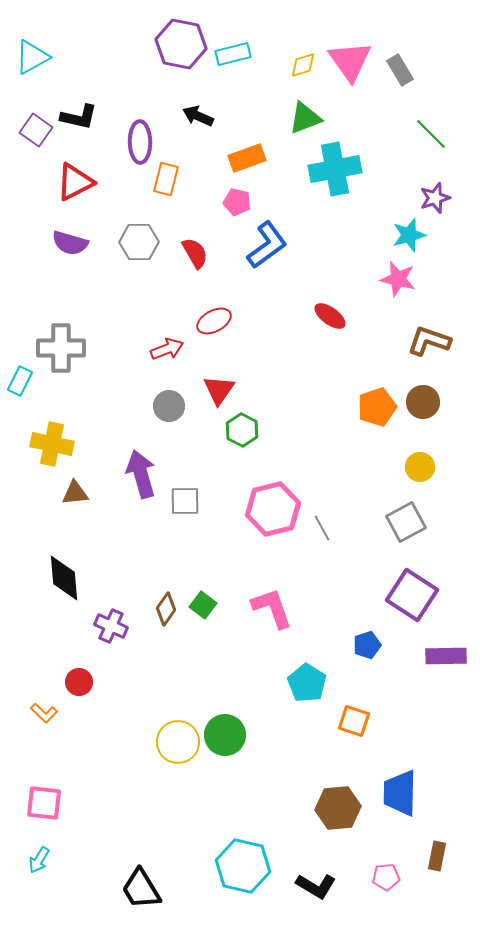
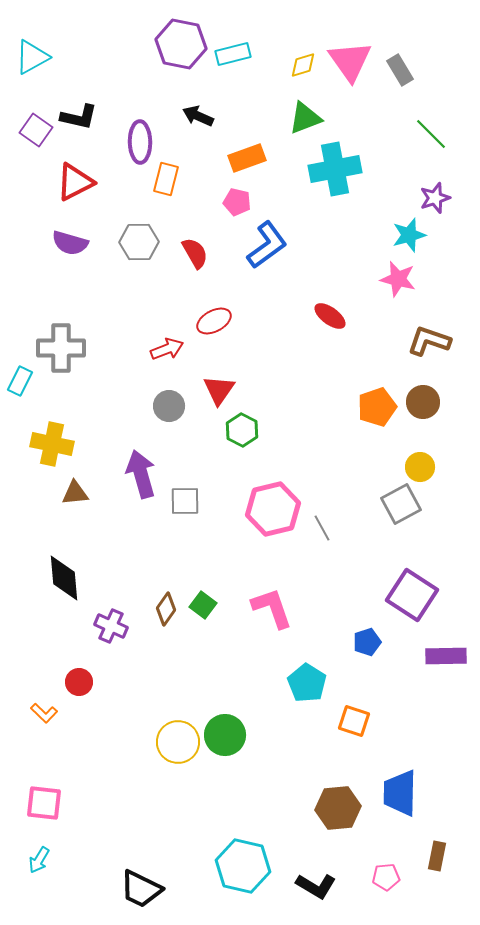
gray square at (406, 522): moved 5 px left, 18 px up
blue pentagon at (367, 645): moved 3 px up
black trapezoid at (141, 889): rotated 33 degrees counterclockwise
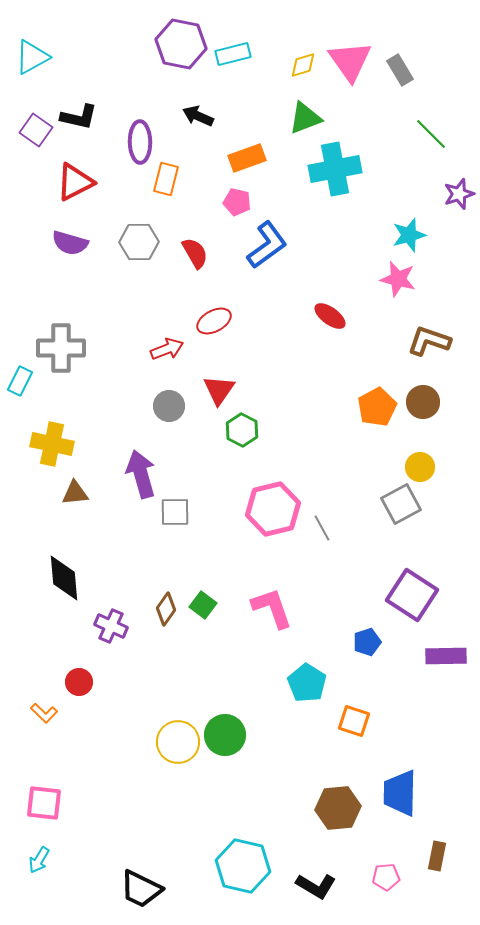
purple star at (435, 198): moved 24 px right, 4 px up
orange pentagon at (377, 407): rotated 9 degrees counterclockwise
gray square at (185, 501): moved 10 px left, 11 px down
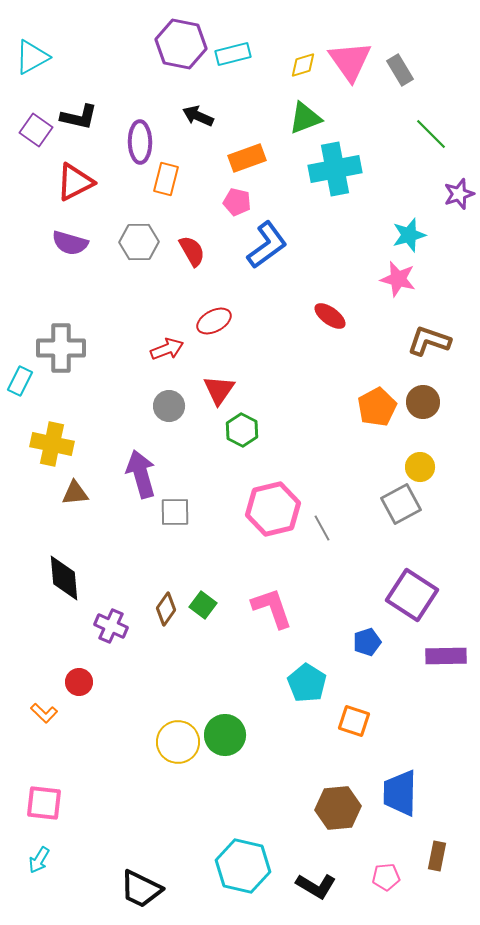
red semicircle at (195, 253): moved 3 px left, 2 px up
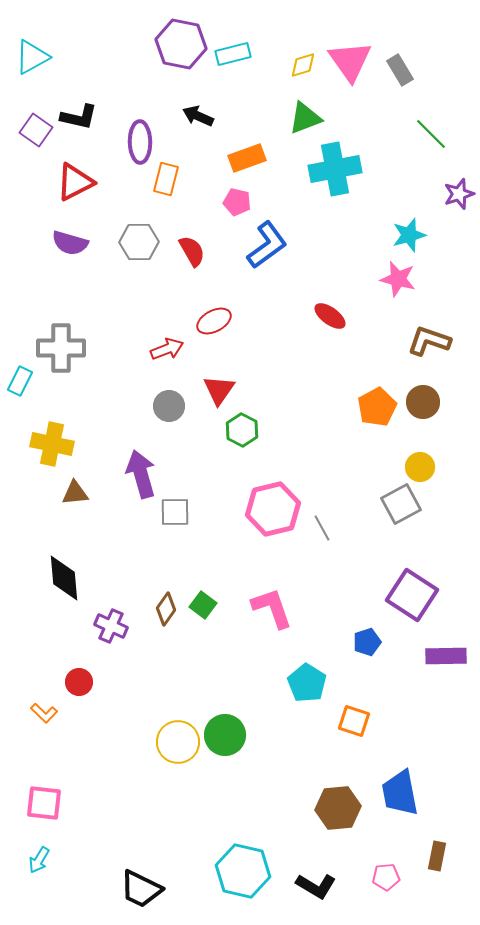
blue trapezoid at (400, 793): rotated 12 degrees counterclockwise
cyan hexagon at (243, 866): moved 5 px down
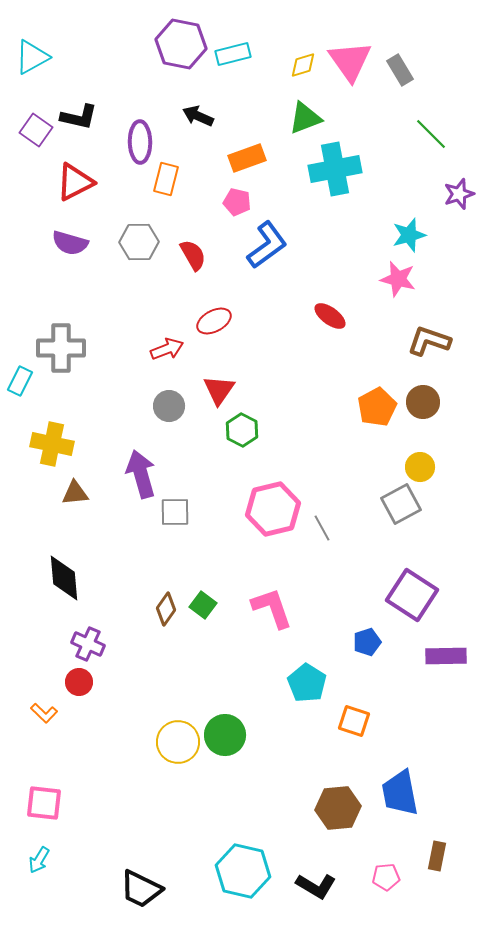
red semicircle at (192, 251): moved 1 px right, 4 px down
purple cross at (111, 626): moved 23 px left, 18 px down
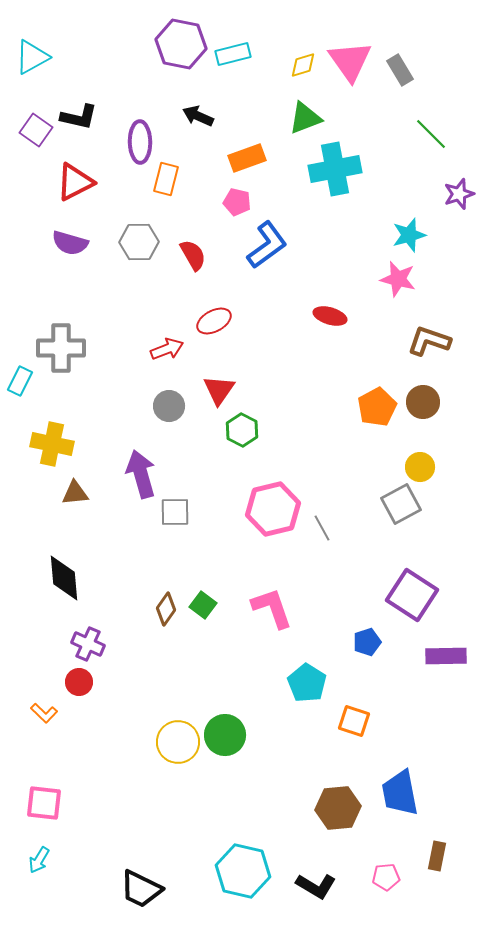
red ellipse at (330, 316): rotated 20 degrees counterclockwise
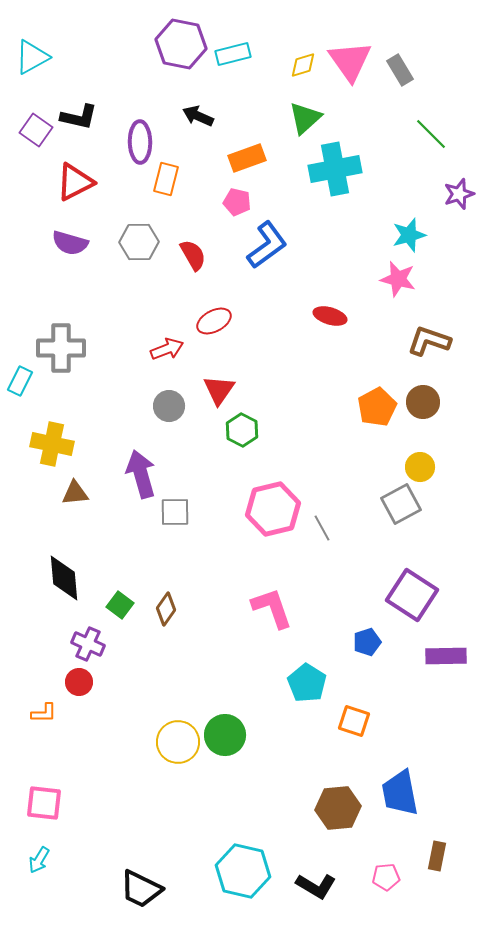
green triangle at (305, 118): rotated 21 degrees counterclockwise
green square at (203, 605): moved 83 px left
orange L-shape at (44, 713): rotated 44 degrees counterclockwise
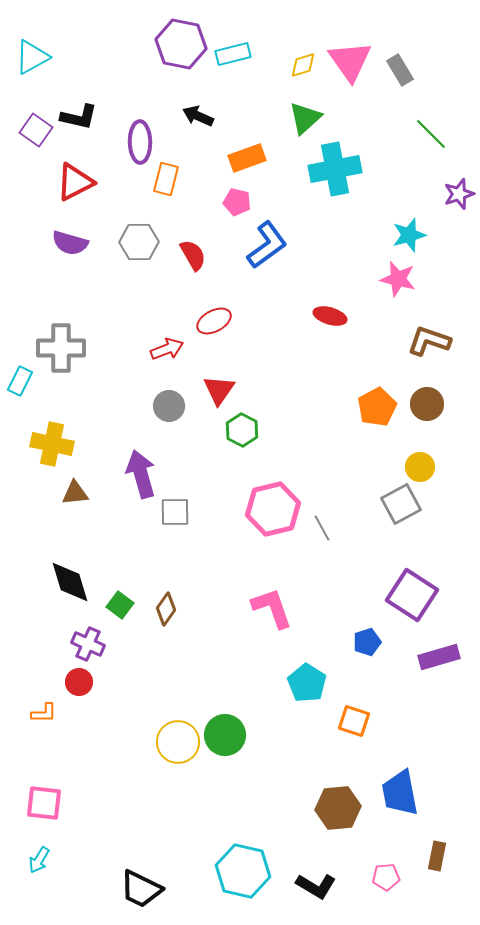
brown circle at (423, 402): moved 4 px right, 2 px down
black diamond at (64, 578): moved 6 px right, 4 px down; rotated 12 degrees counterclockwise
purple rectangle at (446, 656): moved 7 px left, 1 px down; rotated 15 degrees counterclockwise
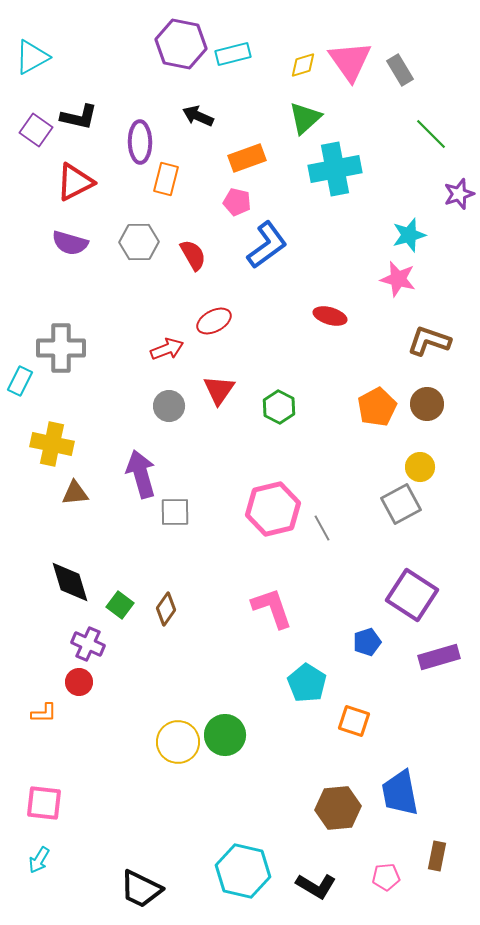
green hexagon at (242, 430): moved 37 px right, 23 px up
